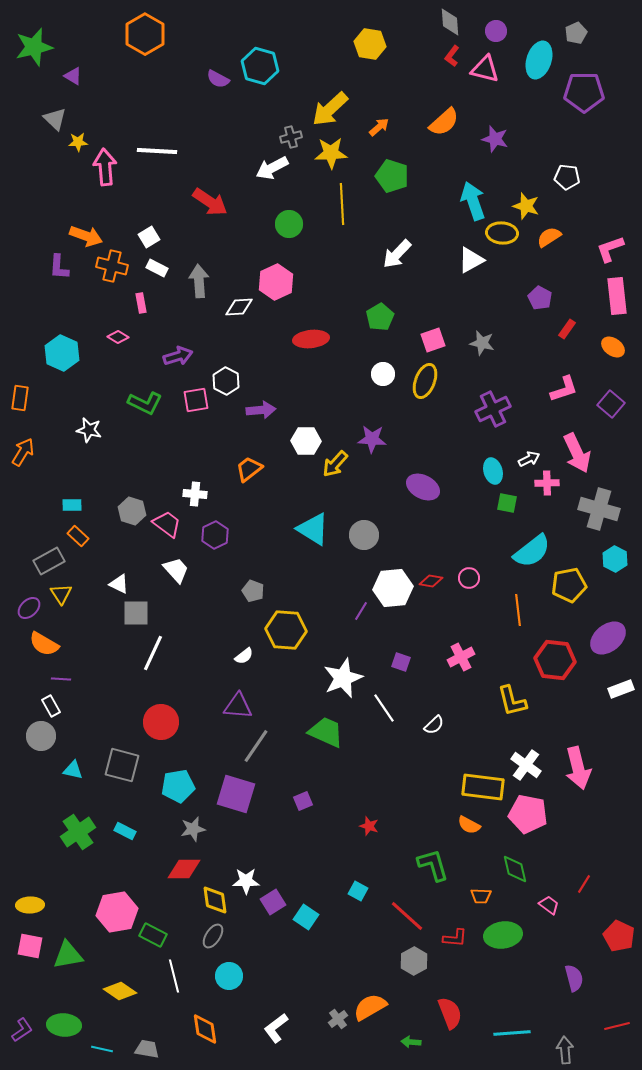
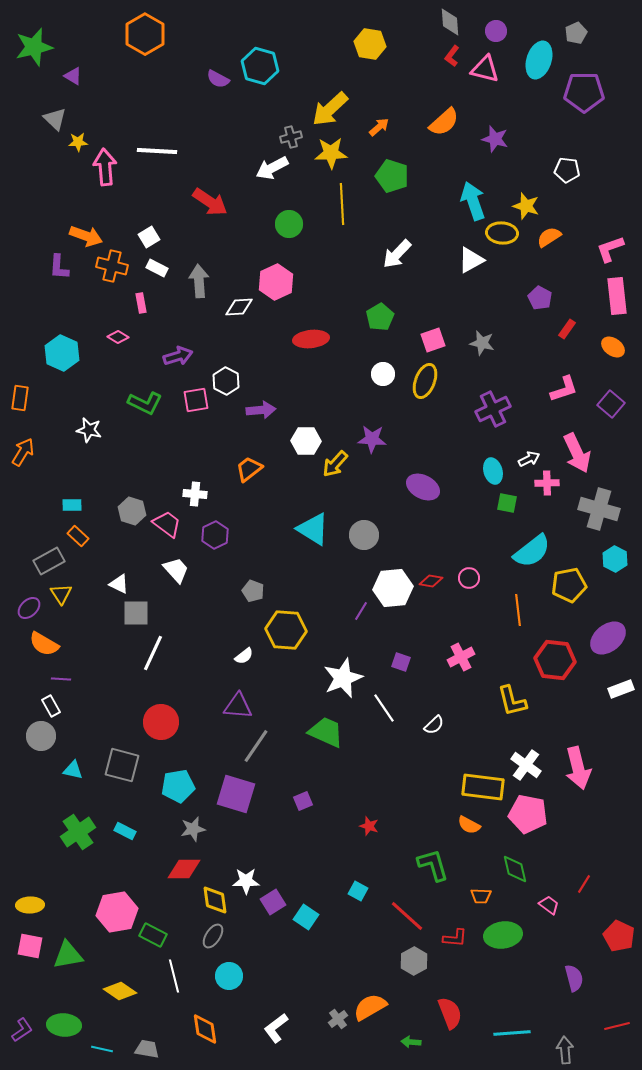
white pentagon at (567, 177): moved 7 px up
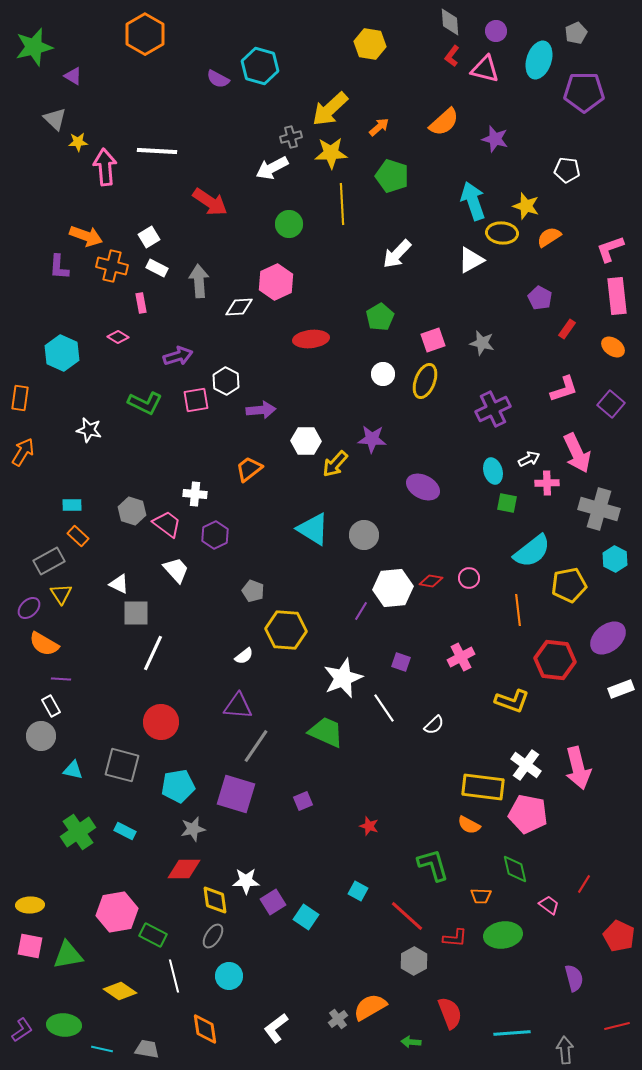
yellow L-shape at (512, 701): rotated 56 degrees counterclockwise
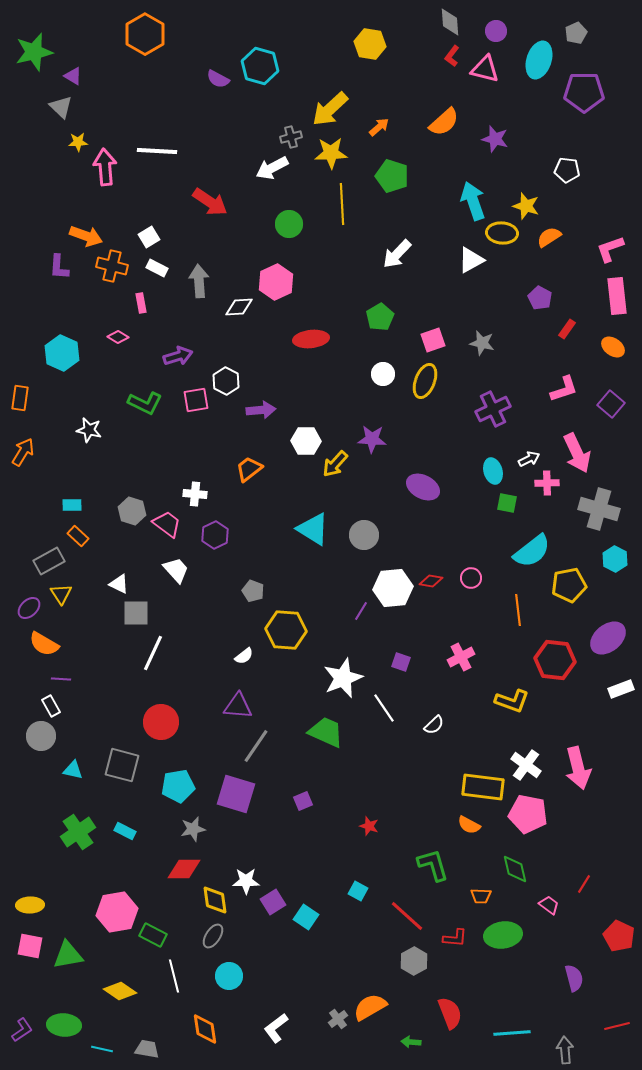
green star at (34, 47): moved 5 px down
gray triangle at (55, 119): moved 6 px right, 12 px up
pink circle at (469, 578): moved 2 px right
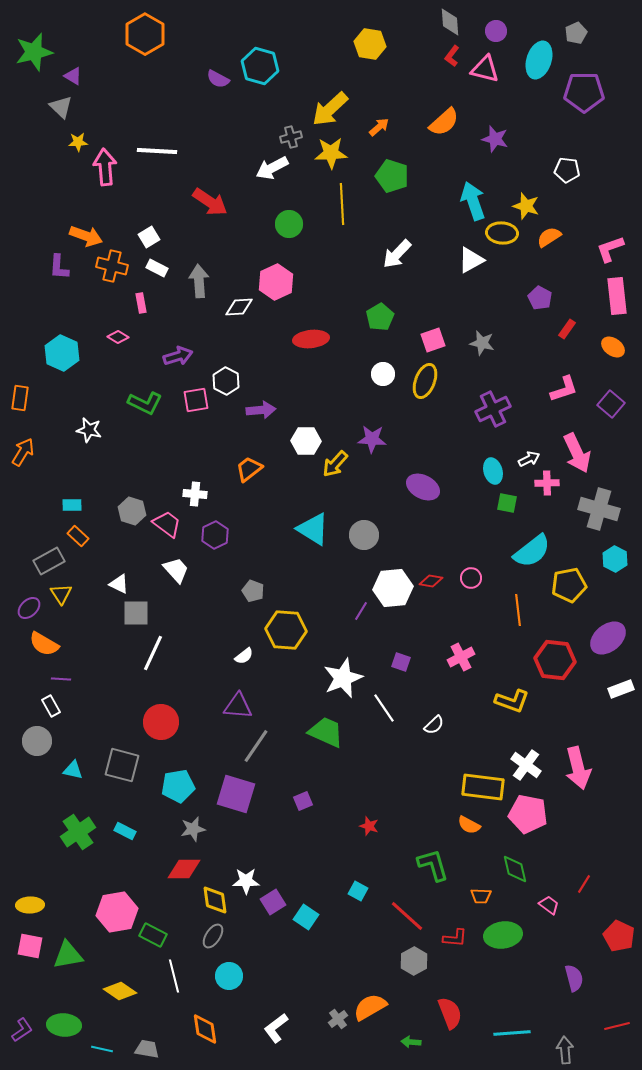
gray circle at (41, 736): moved 4 px left, 5 px down
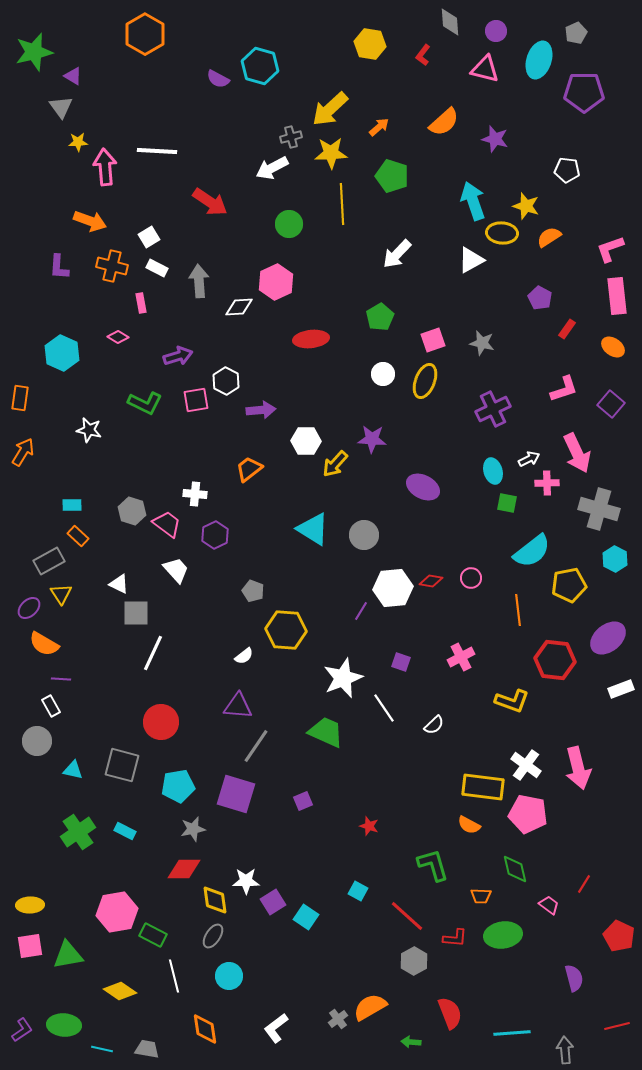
red L-shape at (452, 56): moved 29 px left, 1 px up
gray triangle at (61, 107): rotated 10 degrees clockwise
orange arrow at (86, 236): moved 4 px right, 15 px up
pink square at (30, 946): rotated 20 degrees counterclockwise
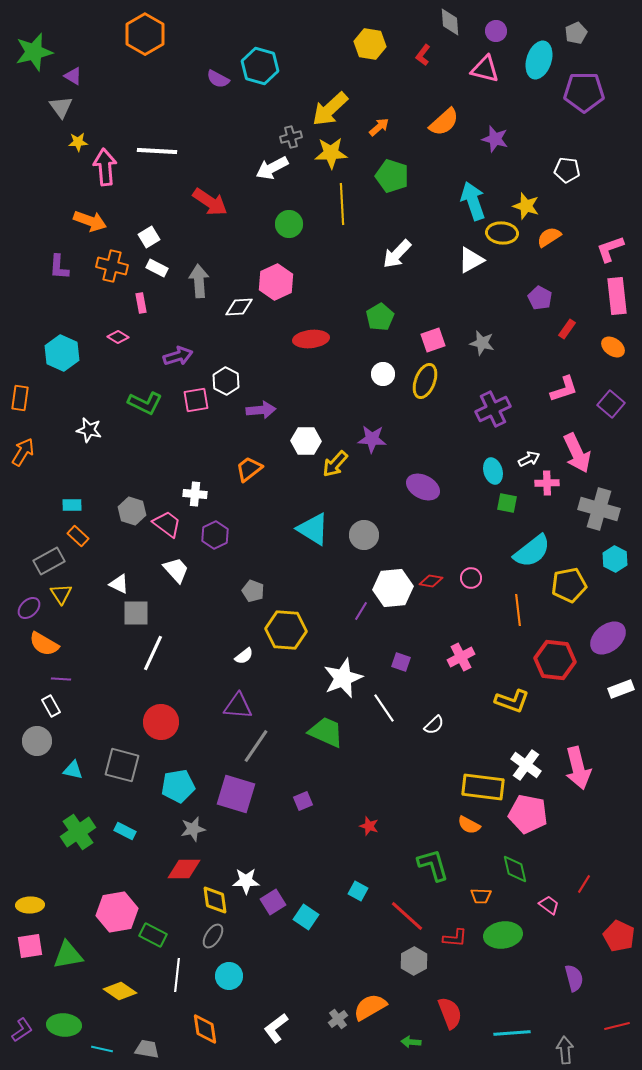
white line at (174, 976): moved 3 px right, 1 px up; rotated 20 degrees clockwise
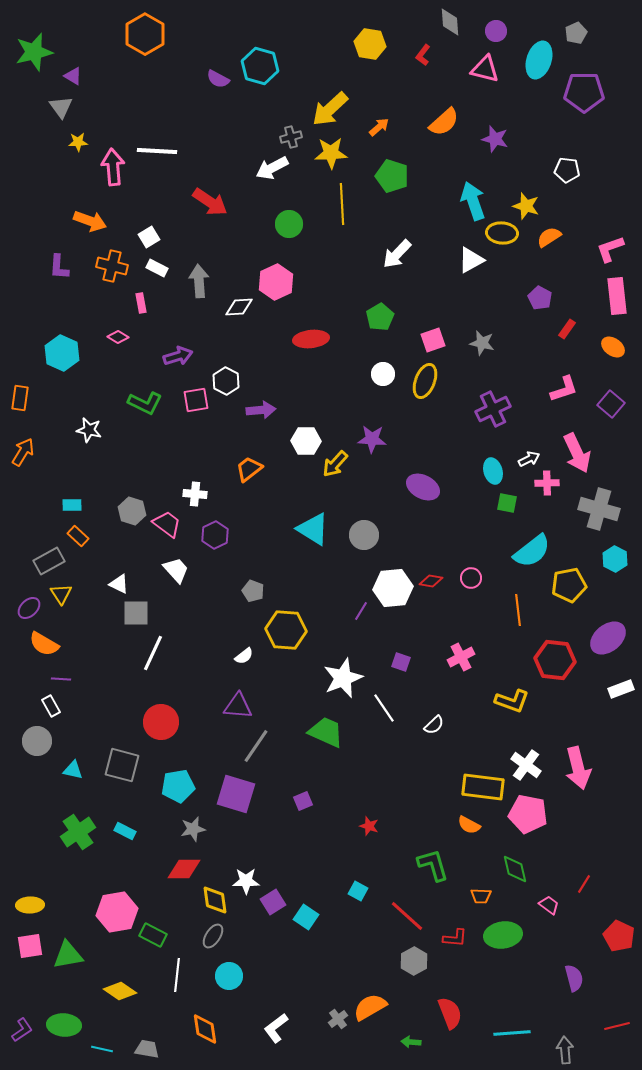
pink arrow at (105, 167): moved 8 px right
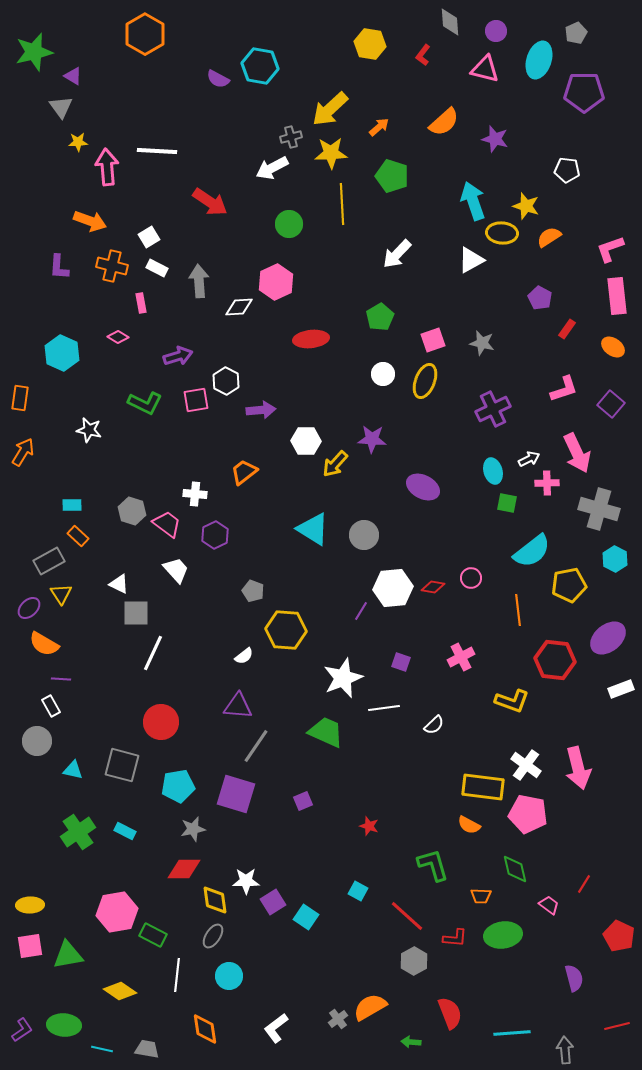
cyan hexagon at (260, 66): rotated 6 degrees counterclockwise
pink arrow at (113, 167): moved 6 px left
orange trapezoid at (249, 469): moved 5 px left, 3 px down
red diamond at (431, 581): moved 2 px right, 6 px down
white line at (384, 708): rotated 64 degrees counterclockwise
